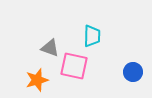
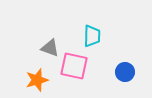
blue circle: moved 8 px left
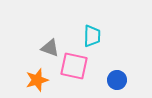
blue circle: moved 8 px left, 8 px down
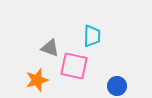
blue circle: moved 6 px down
